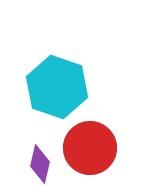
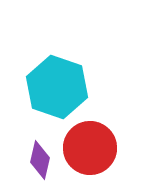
purple diamond: moved 4 px up
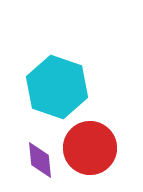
purple diamond: rotated 18 degrees counterclockwise
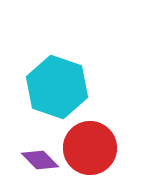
purple diamond: rotated 39 degrees counterclockwise
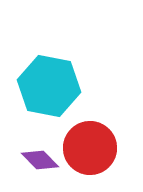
cyan hexagon: moved 8 px left, 1 px up; rotated 8 degrees counterclockwise
